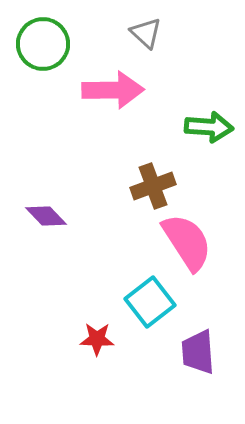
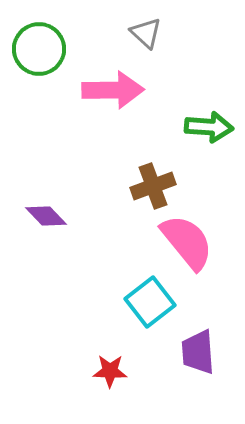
green circle: moved 4 px left, 5 px down
pink semicircle: rotated 6 degrees counterclockwise
red star: moved 13 px right, 32 px down
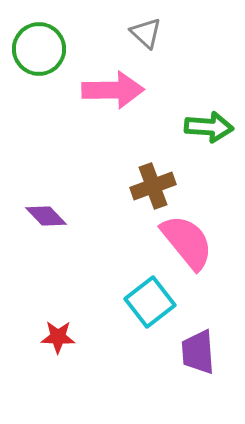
red star: moved 52 px left, 34 px up
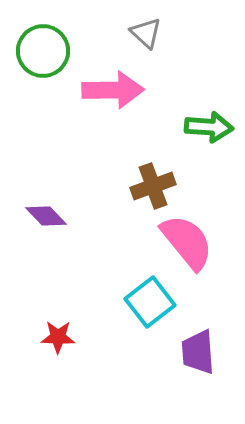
green circle: moved 4 px right, 2 px down
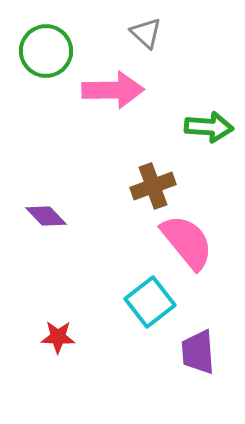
green circle: moved 3 px right
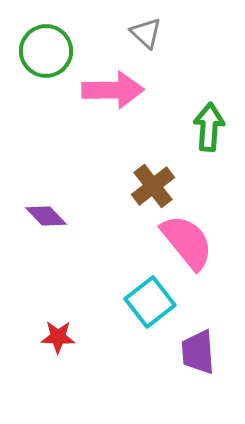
green arrow: rotated 90 degrees counterclockwise
brown cross: rotated 18 degrees counterclockwise
